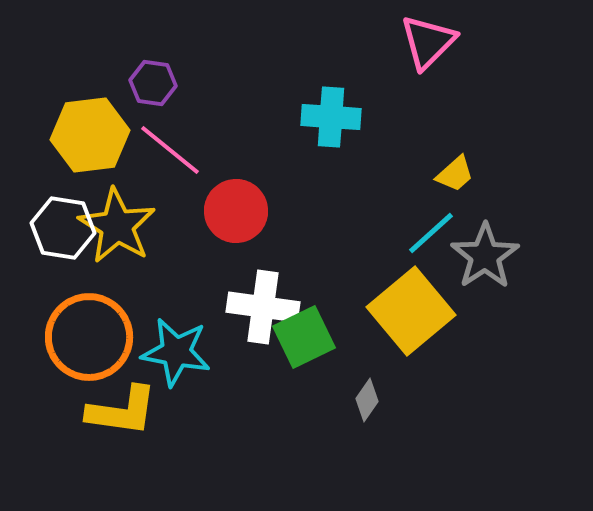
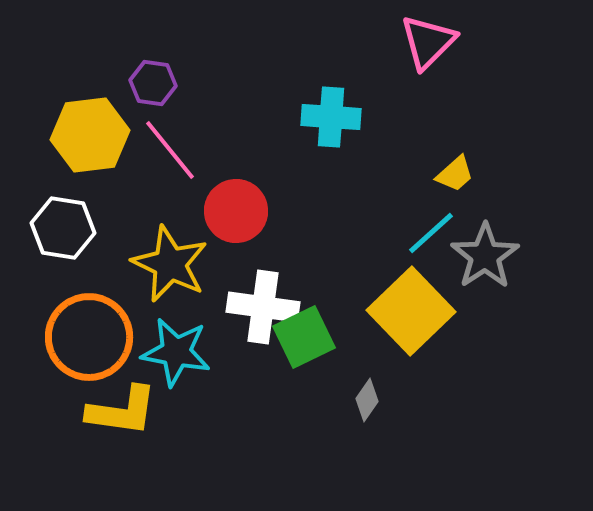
pink line: rotated 12 degrees clockwise
yellow star: moved 53 px right, 38 px down; rotated 6 degrees counterclockwise
yellow square: rotated 4 degrees counterclockwise
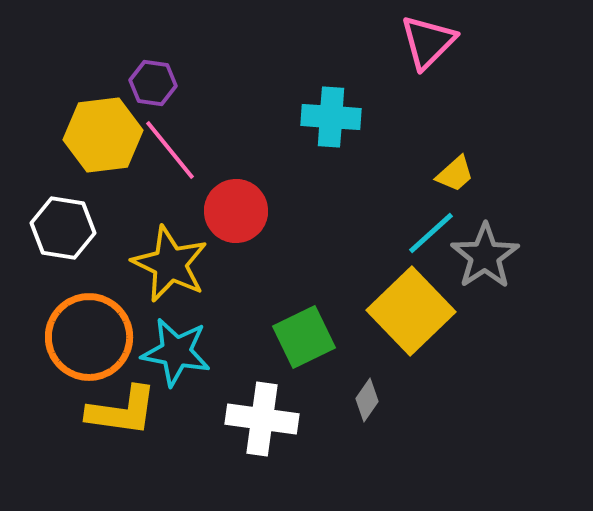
yellow hexagon: moved 13 px right
white cross: moved 1 px left, 112 px down
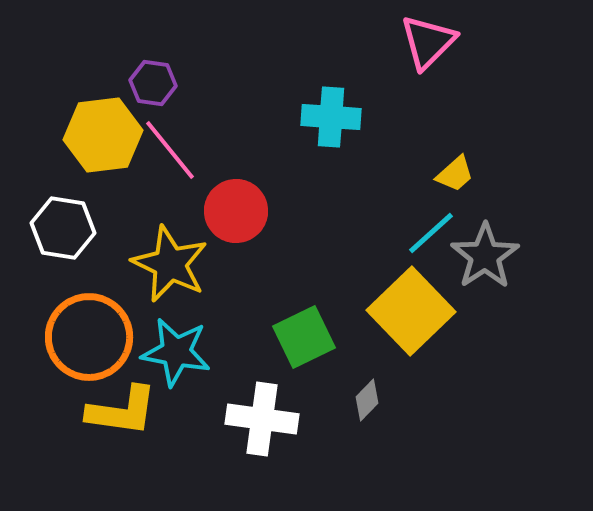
gray diamond: rotated 9 degrees clockwise
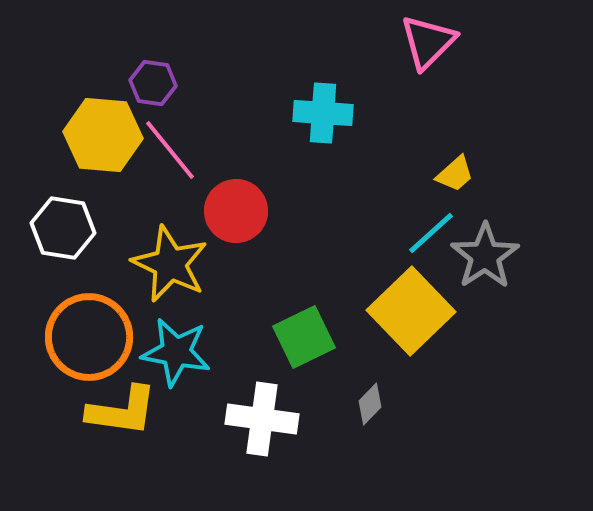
cyan cross: moved 8 px left, 4 px up
yellow hexagon: rotated 12 degrees clockwise
gray diamond: moved 3 px right, 4 px down
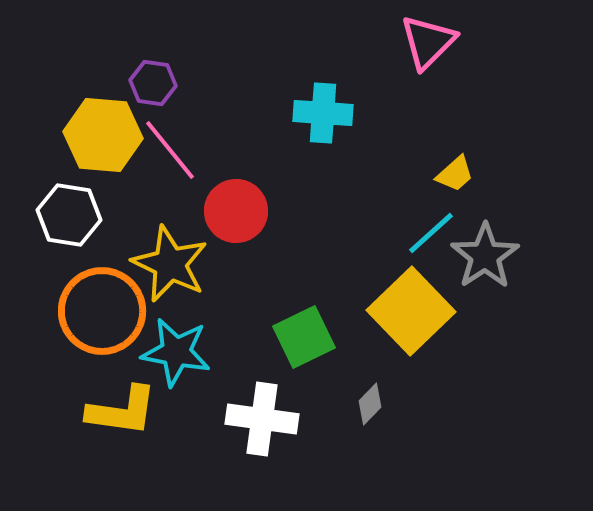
white hexagon: moved 6 px right, 13 px up
orange circle: moved 13 px right, 26 px up
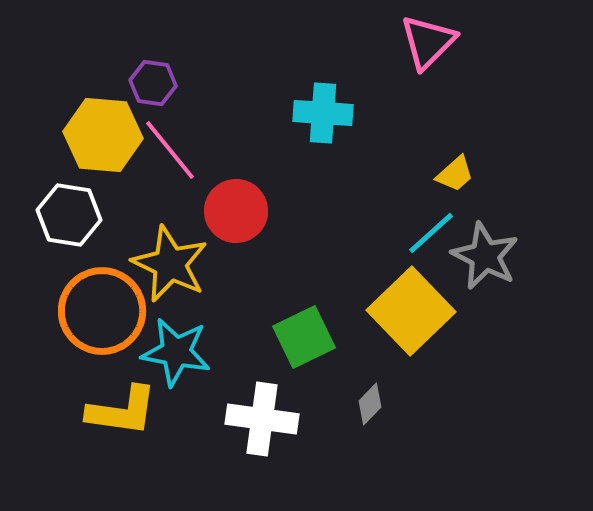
gray star: rotated 12 degrees counterclockwise
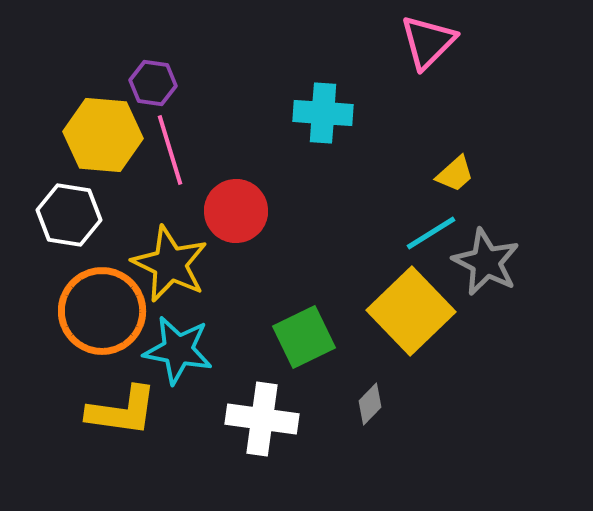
pink line: rotated 22 degrees clockwise
cyan line: rotated 10 degrees clockwise
gray star: moved 1 px right, 6 px down
cyan star: moved 2 px right, 2 px up
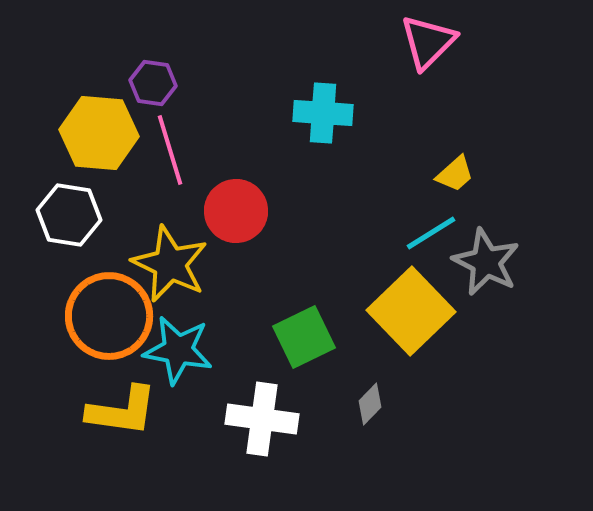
yellow hexagon: moved 4 px left, 2 px up
orange circle: moved 7 px right, 5 px down
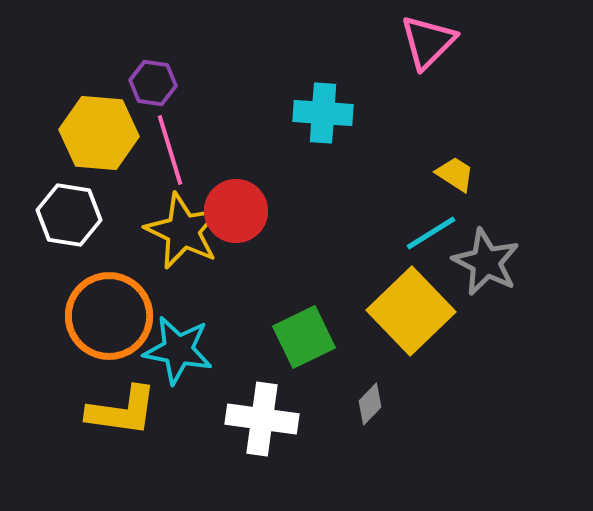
yellow trapezoid: rotated 105 degrees counterclockwise
yellow star: moved 13 px right, 33 px up
